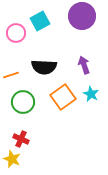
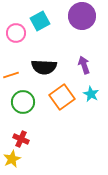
orange square: moved 1 px left
yellow star: rotated 24 degrees clockwise
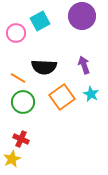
orange line: moved 7 px right, 3 px down; rotated 49 degrees clockwise
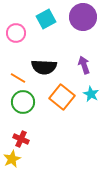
purple circle: moved 1 px right, 1 px down
cyan square: moved 6 px right, 2 px up
orange square: rotated 15 degrees counterclockwise
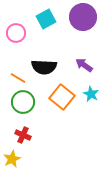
purple arrow: rotated 36 degrees counterclockwise
red cross: moved 2 px right, 4 px up
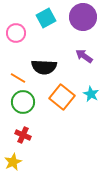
cyan square: moved 1 px up
purple arrow: moved 9 px up
yellow star: moved 1 px right, 3 px down
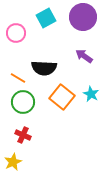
black semicircle: moved 1 px down
